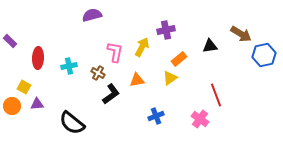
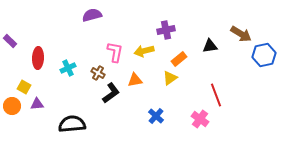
yellow arrow: moved 2 px right, 4 px down; rotated 132 degrees counterclockwise
cyan cross: moved 1 px left, 2 px down; rotated 14 degrees counterclockwise
orange triangle: moved 2 px left
black L-shape: moved 1 px up
blue cross: rotated 28 degrees counterclockwise
black semicircle: moved 1 px down; rotated 136 degrees clockwise
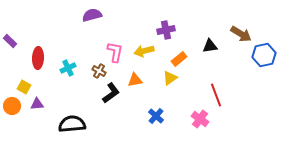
brown cross: moved 1 px right, 2 px up
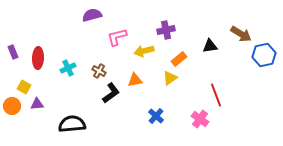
purple rectangle: moved 3 px right, 11 px down; rotated 24 degrees clockwise
pink L-shape: moved 2 px right, 15 px up; rotated 115 degrees counterclockwise
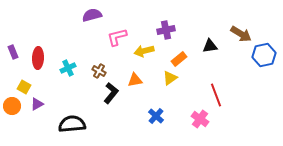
black L-shape: rotated 15 degrees counterclockwise
purple triangle: rotated 24 degrees counterclockwise
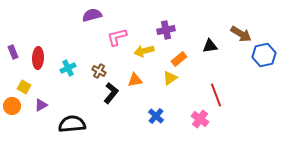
purple triangle: moved 4 px right, 1 px down
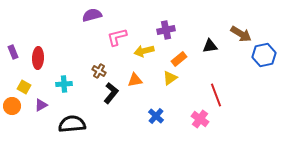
cyan cross: moved 4 px left, 16 px down; rotated 21 degrees clockwise
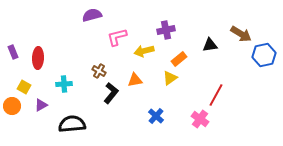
black triangle: moved 1 px up
red line: rotated 50 degrees clockwise
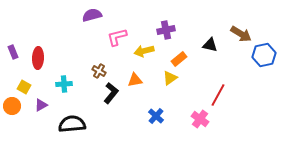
black triangle: rotated 21 degrees clockwise
red line: moved 2 px right
